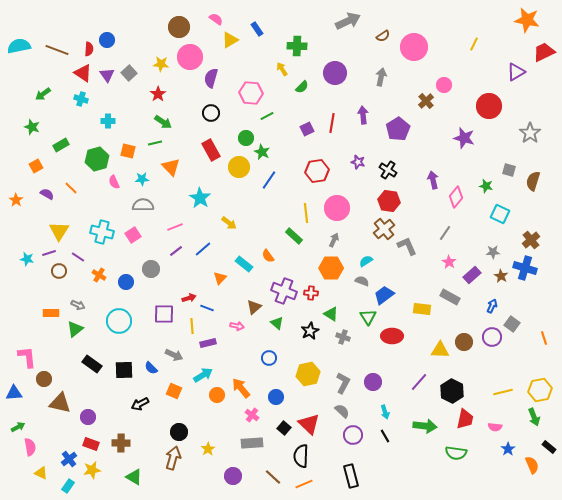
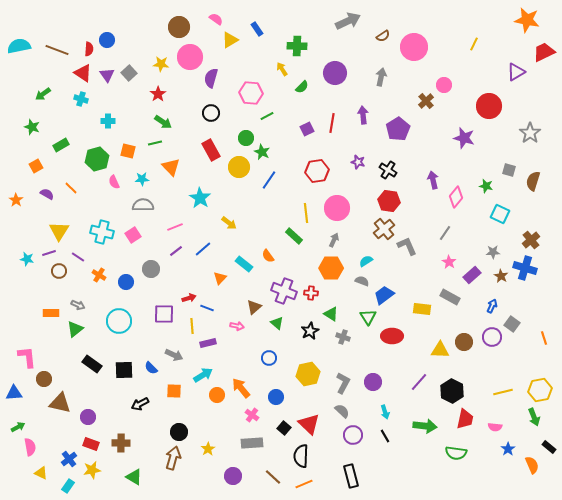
orange square at (174, 391): rotated 21 degrees counterclockwise
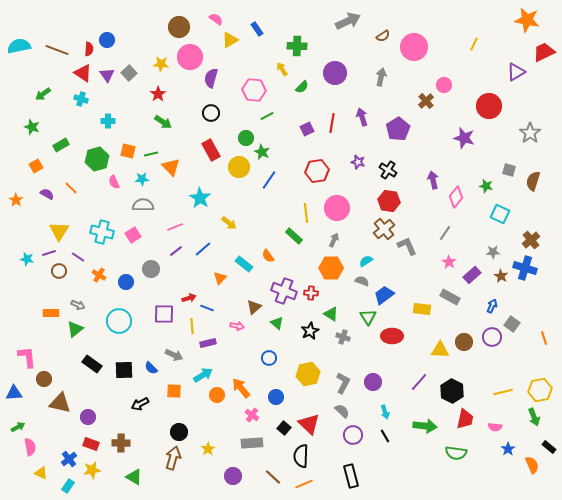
pink hexagon at (251, 93): moved 3 px right, 3 px up
purple arrow at (363, 115): moved 1 px left, 2 px down; rotated 12 degrees counterclockwise
green line at (155, 143): moved 4 px left, 11 px down
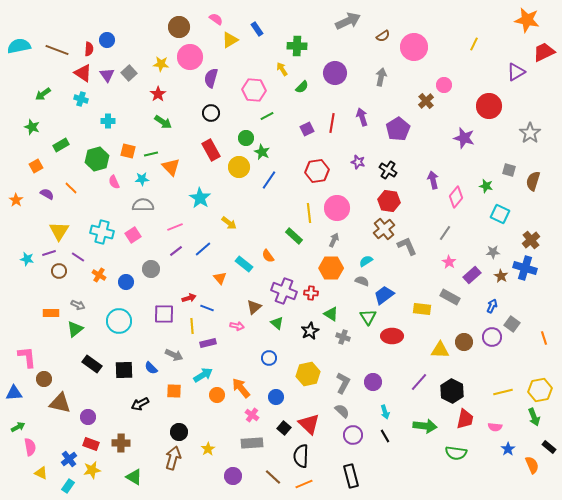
yellow line at (306, 213): moved 3 px right
orange triangle at (220, 278): rotated 24 degrees counterclockwise
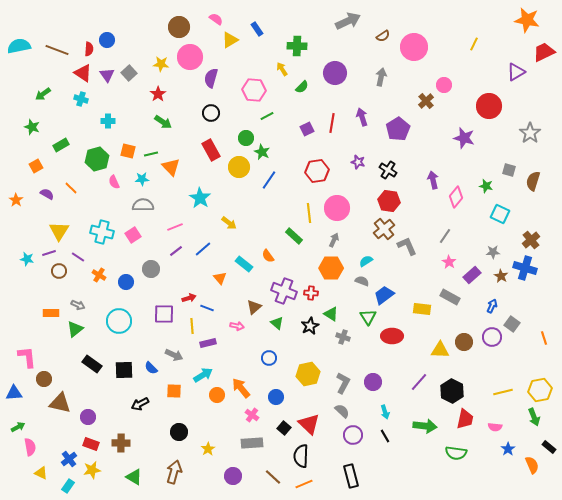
gray line at (445, 233): moved 3 px down
black star at (310, 331): moved 5 px up
brown arrow at (173, 458): moved 1 px right, 14 px down
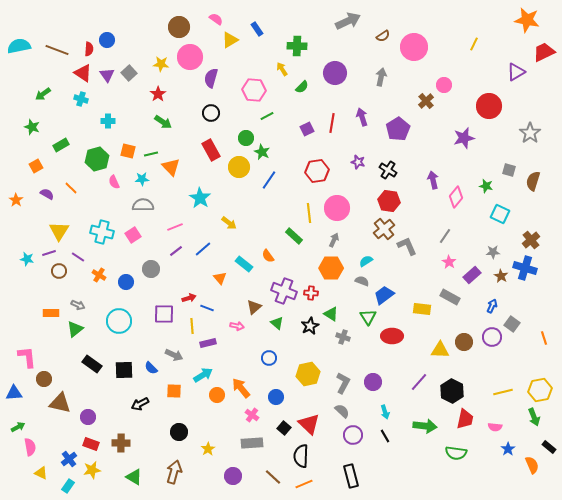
purple star at (464, 138): rotated 30 degrees counterclockwise
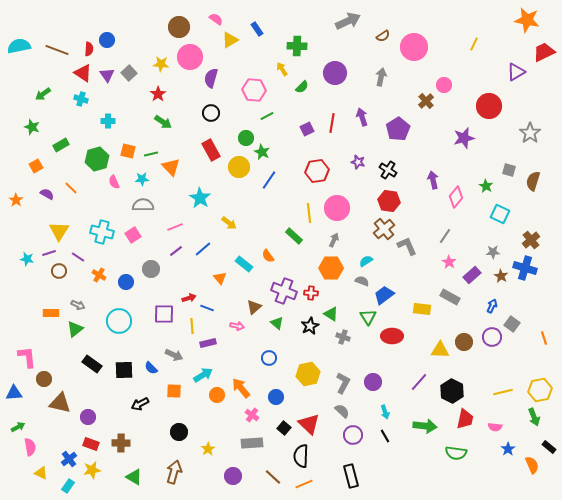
green star at (486, 186): rotated 16 degrees clockwise
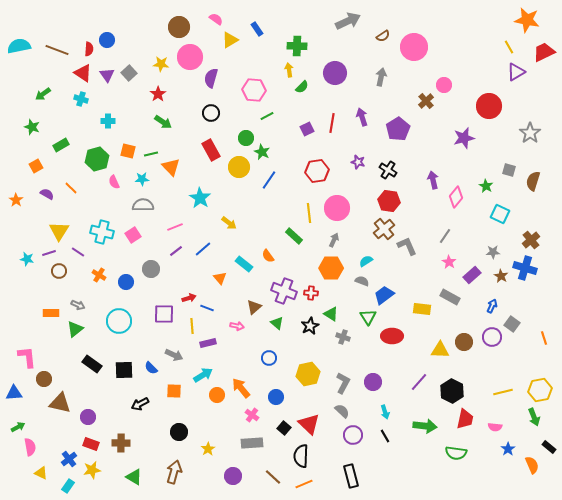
yellow line at (474, 44): moved 35 px right, 3 px down; rotated 56 degrees counterclockwise
yellow arrow at (282, 69): moved 7 px right, 1 px down; rotated 24 degrees clockwise
purple line at (78, 257): moved 5 px up
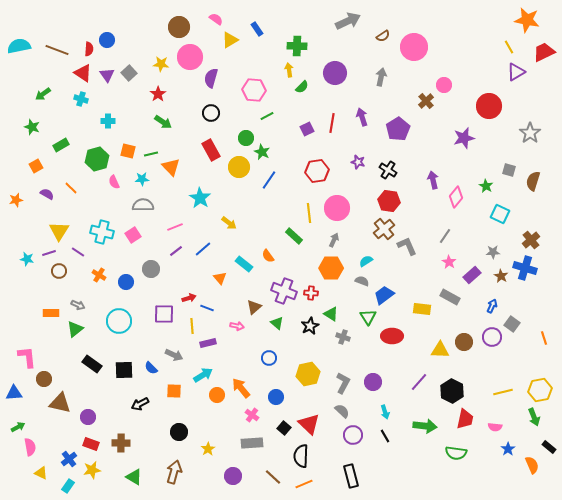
orange star at (16, 200): rotated 24 degrees clockwise
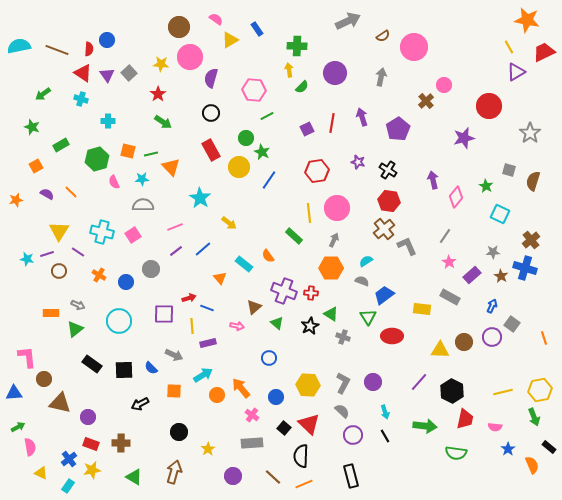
orange line at (71, 188): moved 4 px down
purple line at (49, 253): moved 2 px left, 1 px down
yellow hexagon at (308, 374): moved 11 px down; rotated 15 degrees clockwise
